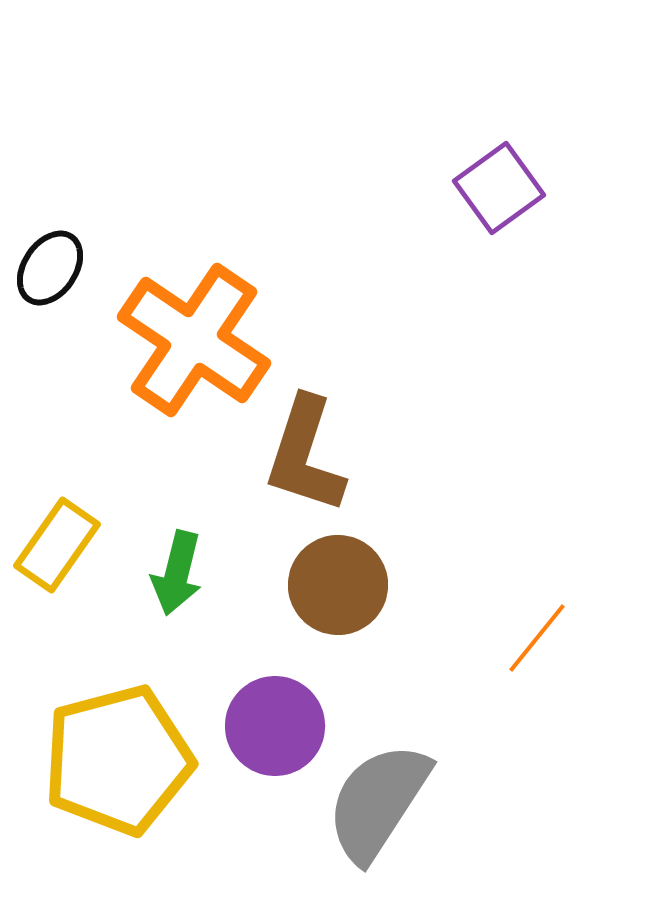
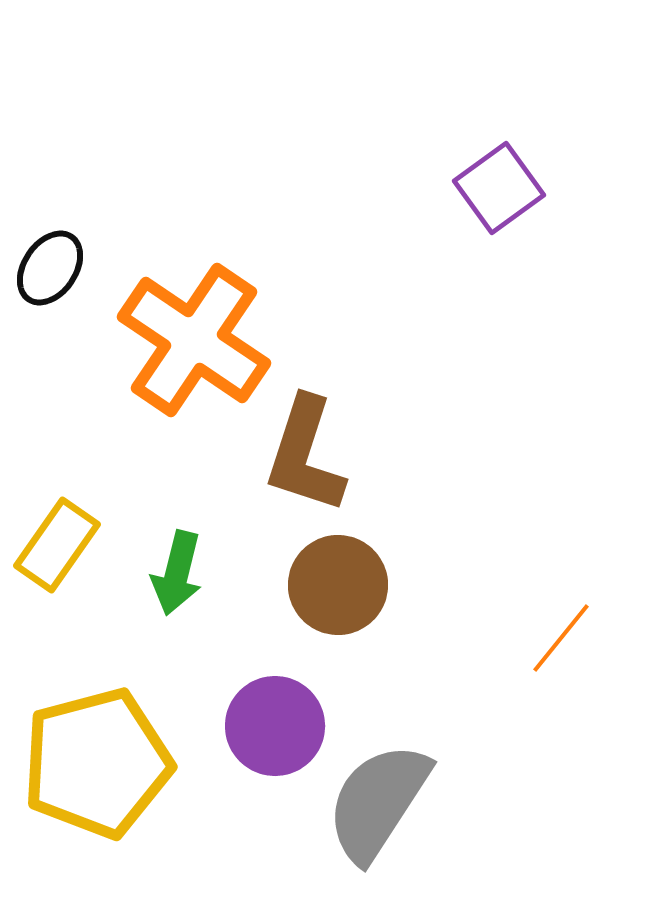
orange line: moved 24 px right
yellow pentagon: moved 21 px left, 3 px down
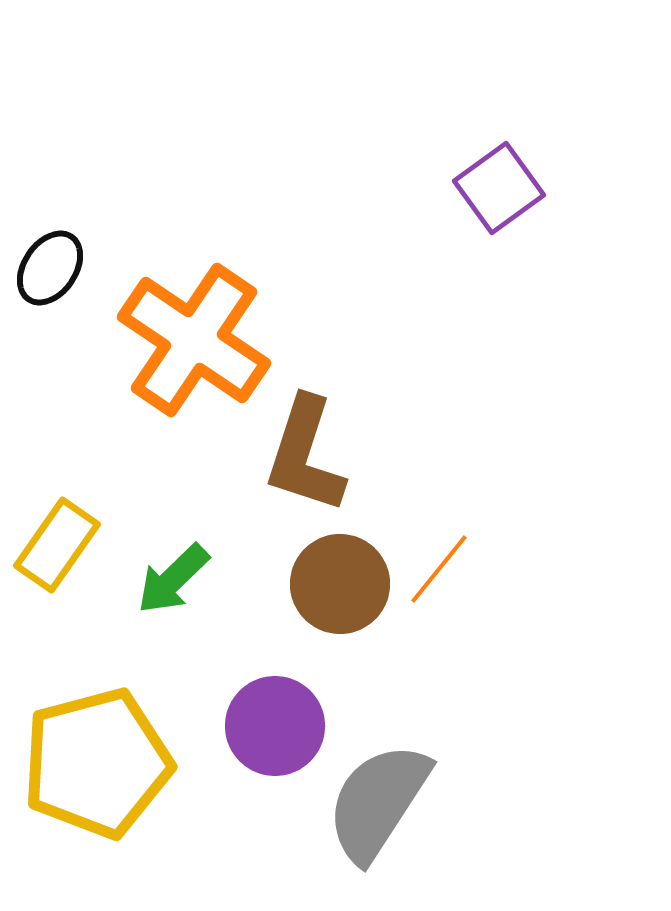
green arrow: moved 4 px left, 6 px down; rotated 32 degrees clockwise
brown circle: moved 2 px right, 1 px up
orange line: moved 122 px left, 69 px up
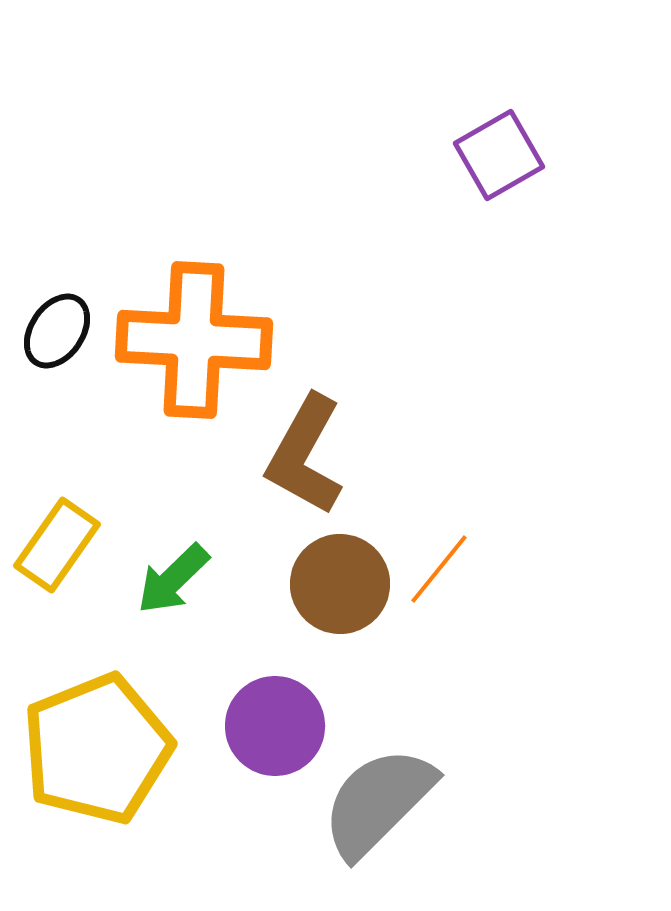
purple square: moved 33 px up; rotated 6 degrees clockwise
black ellipse: moved 7 px right, 63 px down
orange cross: rotated 31 degrees counterclockwise
brown L-shape: rotated 11 degrees clockwise
yellow pentagon: moved 14 px up; rotated 7 degrees counterclockwise
gray semicircle: rotated 12 degrees clockwise
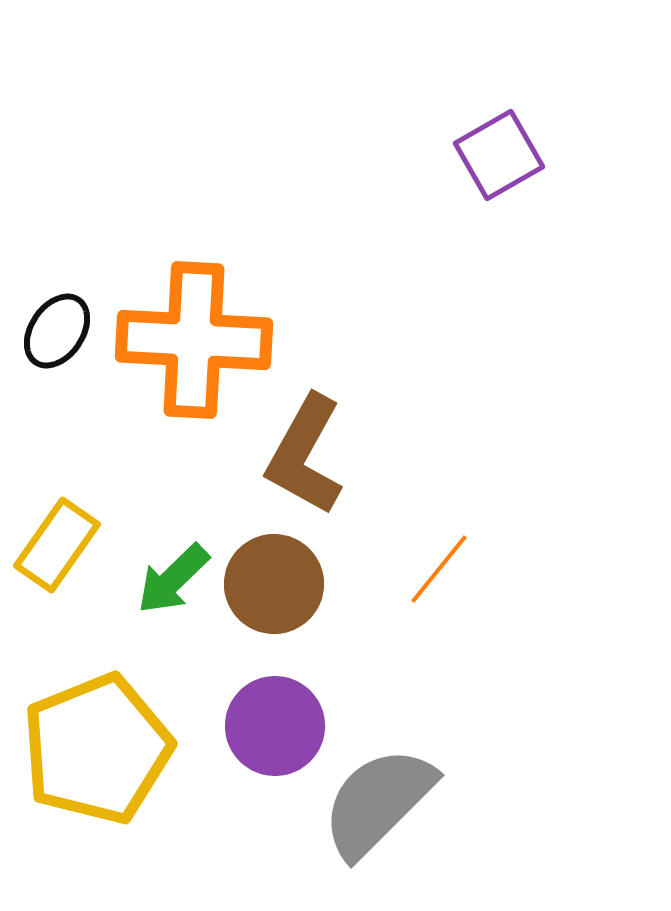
brown circle: moved 66 px left
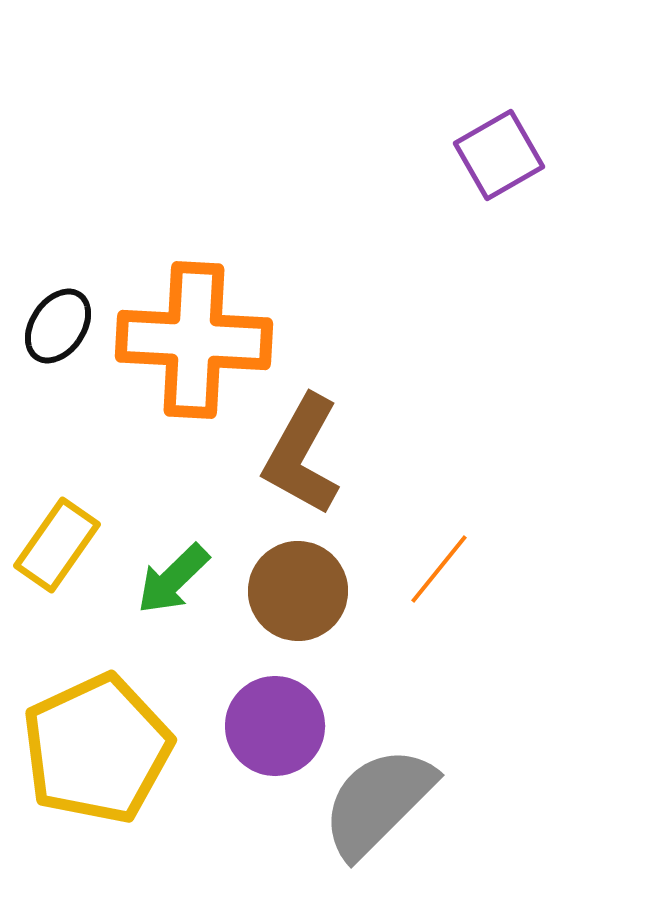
black ellipse: moved 1 px right, 5 px up
brown L-shape: moved 3 px left
brown circle: moved 24 px right, 7 px down
yellow pentagon: rotated 3 degrees counterclockwise
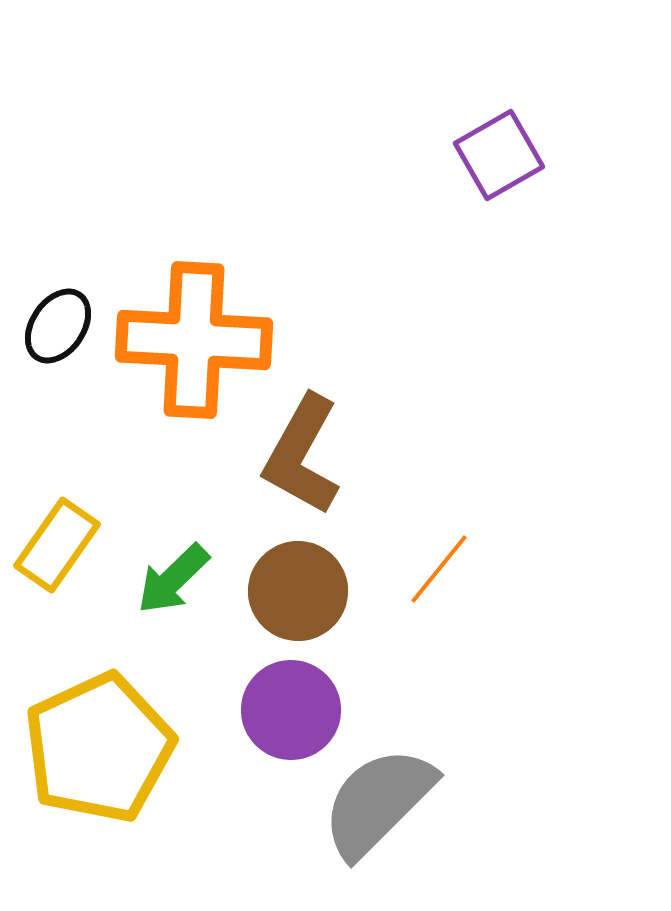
purple circle: moved 16 px right, 16 px up
yellow pentagon: moved 2 px right, 1 px up
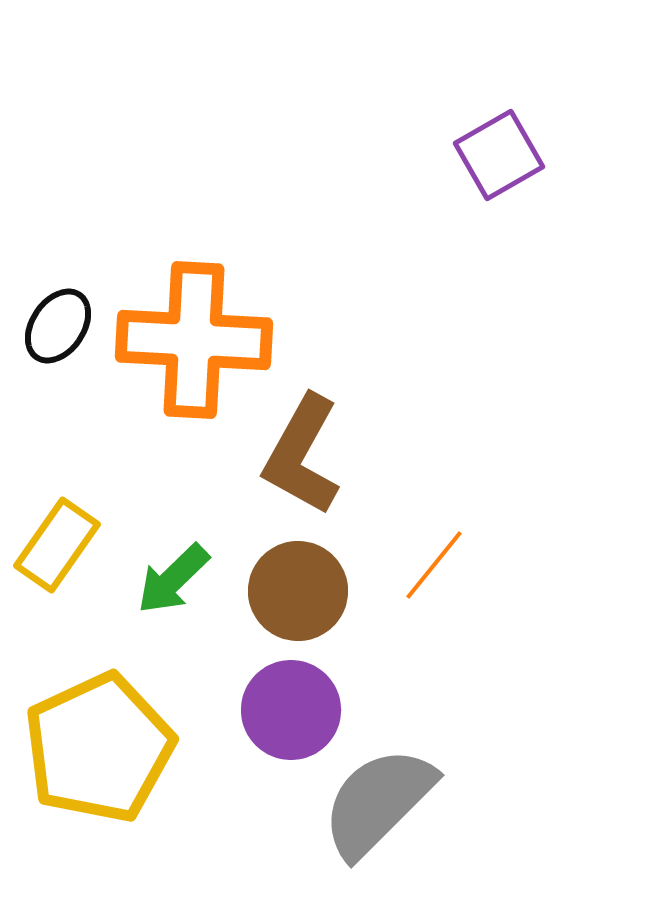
orange line: moved 5 px left, 4 px up
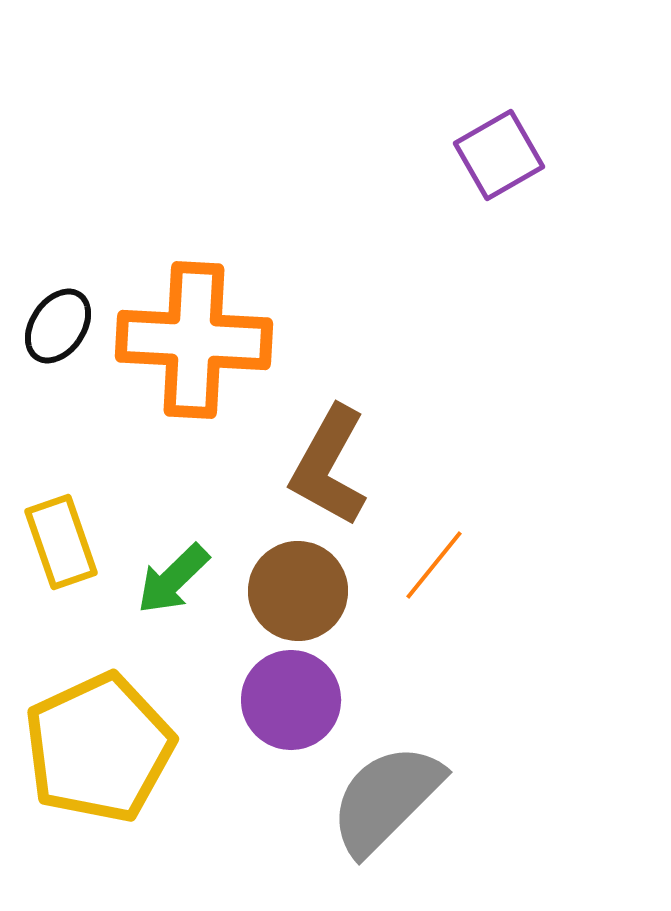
brown L-shape: moved 27 px right, 11 px down
yellow rectangle: moved 4 px right, 3 px up; rotated 54 degrees counterclockwise
purple circle: moved 10 px up
gray semicircle: moved 8 px right, 3 px up
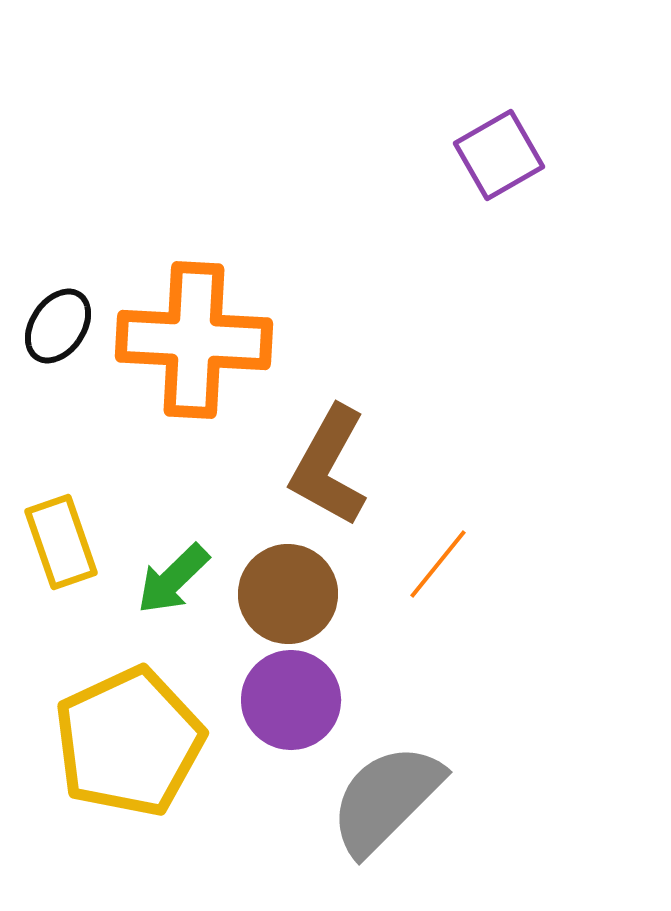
orange line: moved 4 px right, 1 px up
brown circle: moved 10 px left, 3 px down
yellow pentagon: moved 30 px right, 6 px up
